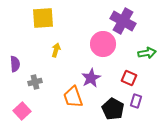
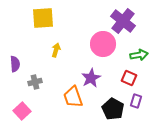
purple cross: rotated 10 degrees clockwise
green arrow: moved 8 px left, 2 px down
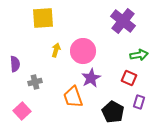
pink circle: moved 20 px left, 7 px down
purple rectangle: moved 3 px right, 1 px down
black pentagon: moved 3 px down
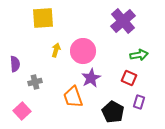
purple cross: rotated 10 degrees clockwise
